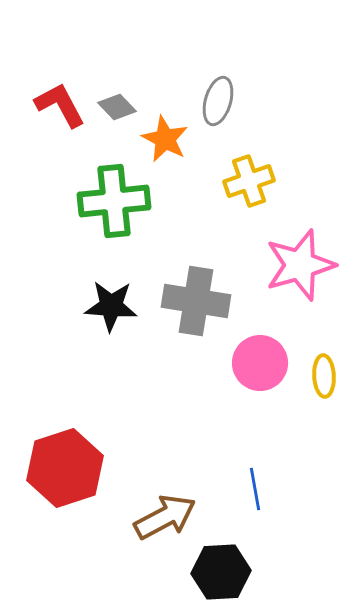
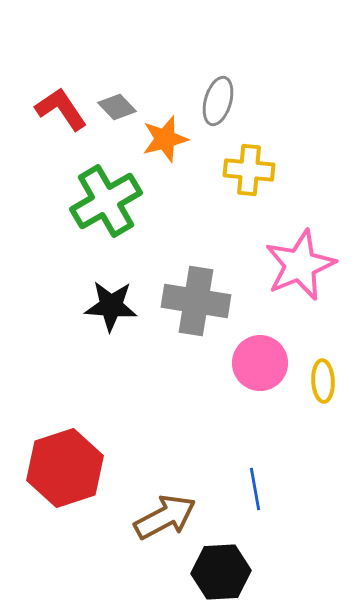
red L-shape: moved 1 px right, 4 px down; rotated 6 degrees counterclockwise
orange star: rotated 30 degrees clockwise
yellow cross: moved 11 px up; rotated 24 degrees clockwise
green cross: moved 8 px left; rotated 24 degrees counterclockwise
pink star: rotated 6 degrees counterclockwise
yellow ellipse: moved 1 px left, 5 px down
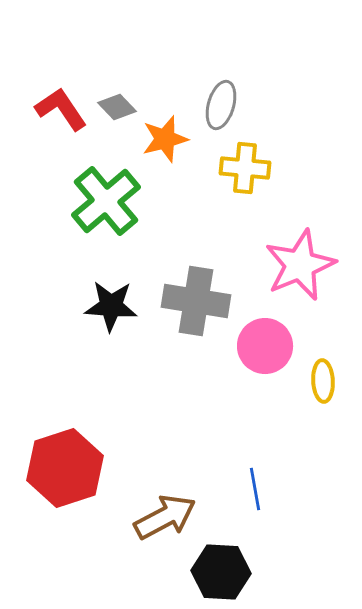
gray ellipse: moved 3 px right, 4 px down
yellow cross: moved 4 px left, 2 px up
green cross: rotated 10 degrees counterclockwise
pink circle: moved 5 px right, 17 px up
black hexagon: rotated 6 degrees clockwise
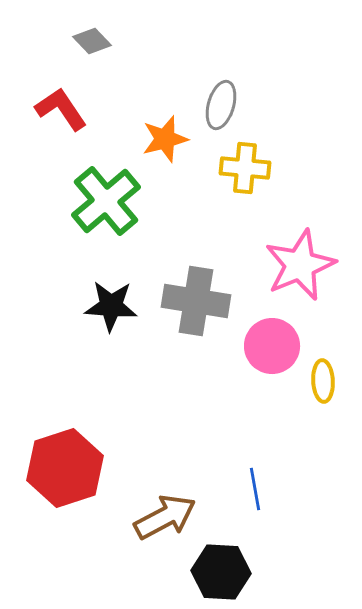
gray diamond: moved 25 px left, 66 px up
pink circle: moved 7 px right
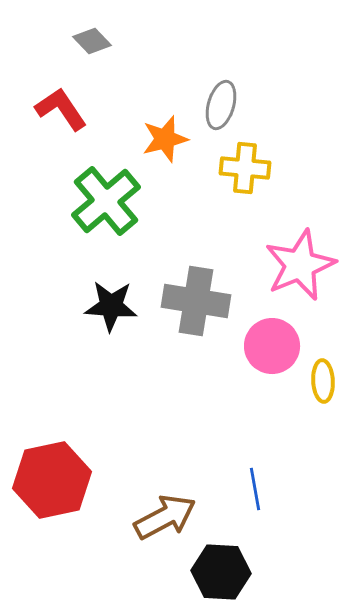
red hexagon: moved 13 px left, 12 px down; rotated 6 degrees clockwise
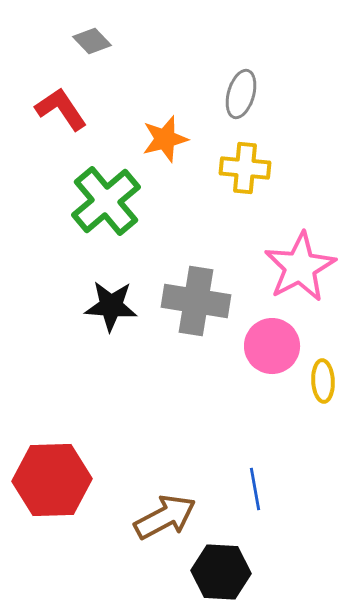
gray ellipse: moved 20 px right, 11 px up
pink star: moved 2 px down; rotated 6 degrees counterclockwise
red hexagon: rotated 10 degrees clockwise
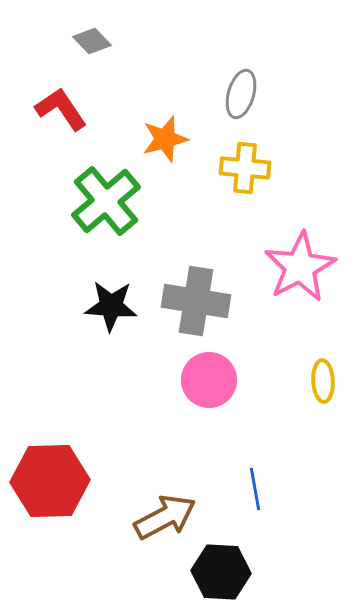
pink circle: moved 63 px left, 34 px down
red hexagon: moved 2 px left, 1 px down
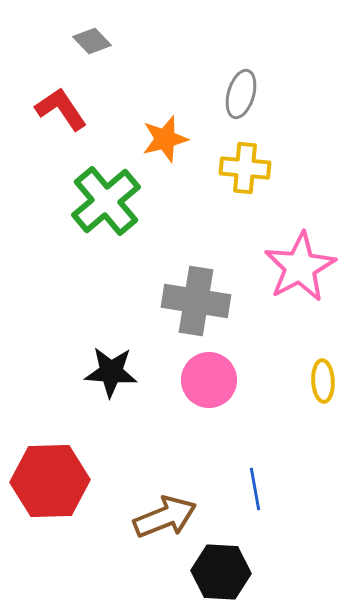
black star: moved 66 px down
brown arrow: rotated 6 degrees clockwise
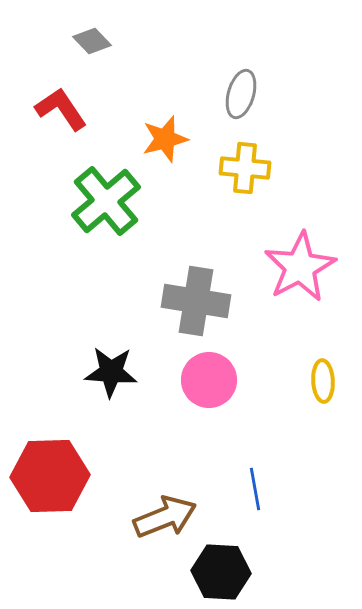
red hexagon: moved 5 px up
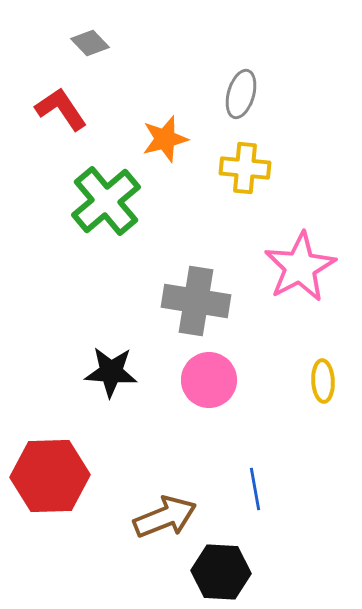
gray diamond: moved 2 px left, 2 px down
